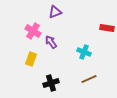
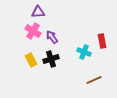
purple triangle: moved 17 px left; rotated 16 degrees clockwise
red rectangle: moved 5 px left, 13 px down; rotated 72 degrees clockwise
purple arrow: moved 1 px right, 5 px up
yellow rectangle: moved 1 px down; rotated 48 degrees counterclockwise
brown line: moved 5 px right, 1 px down
black cross: moved 24 px up
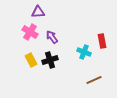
pink cross: moved 3 px left, 1 px down
black cross: moved 1 px left, 1 px down
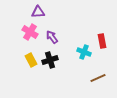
brown line: moved 4 px right, 2 px up
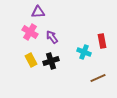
black cross: moved 1 px right, 1 px down
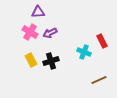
purple arrow: moved 2 px left, 4 px up; rotated 80 degrees counterclockwise
red rectangle: rotated 16 degrees counterclockwise
brown line: moved 1 px right, 2 px down
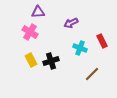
purple arrow: moved 21 px right, 10 px up
cyan cross: moved 4 px left, 4 px up
brown line: moved 7 px left, 6 px up; rotated 21 degrees counterclockwise
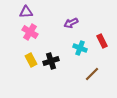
purple triangle: moved 12 px left
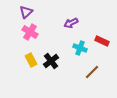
purple triangle: rotated 40 degrees counterclockwise
red rectangle: rotated 40 degrees counterclockwise
black cross: rotated 21 degrees counterclockwise
brown line: moved 2 px up
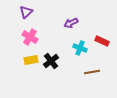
pink cross: moved 5 px down
yellow rectangle: rotated 72 degrees counterclockwise
brown line: rotated 35 degrees clockwise
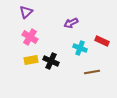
black cross: rotated 28 degrees counterclockwise
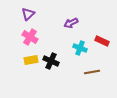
purple triangle: moved 2 px right, 2 px down
